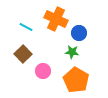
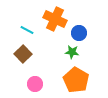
orange cross: moved 1 px left
cyan line: moved 1 px right, 3 px down
pink circle: moved 8 px left, 13 px down
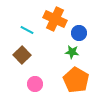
brown square: moved 1 px left, 1 px down
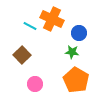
orange cross: moved 3 px left
cyan line: moved 3 px right, 4 px up
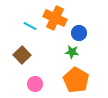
orange cross: moved 3 px right, 1 px up
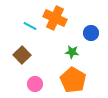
blue circle: moved 12 px right
orange pentagon: moved 3 px left
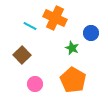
green star: moved 4 px up; rotated 16 degrees clockwise
